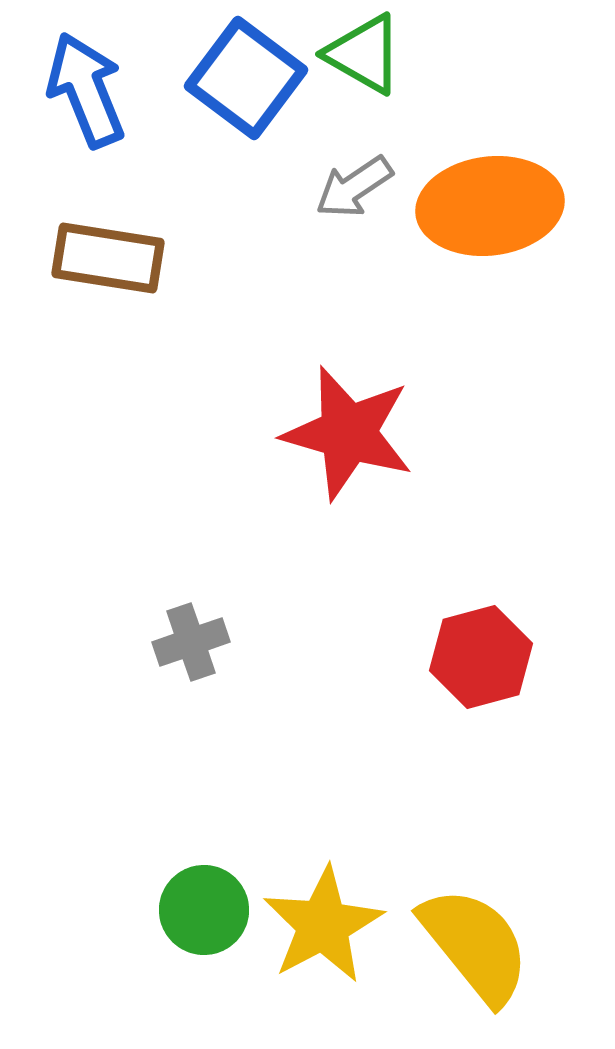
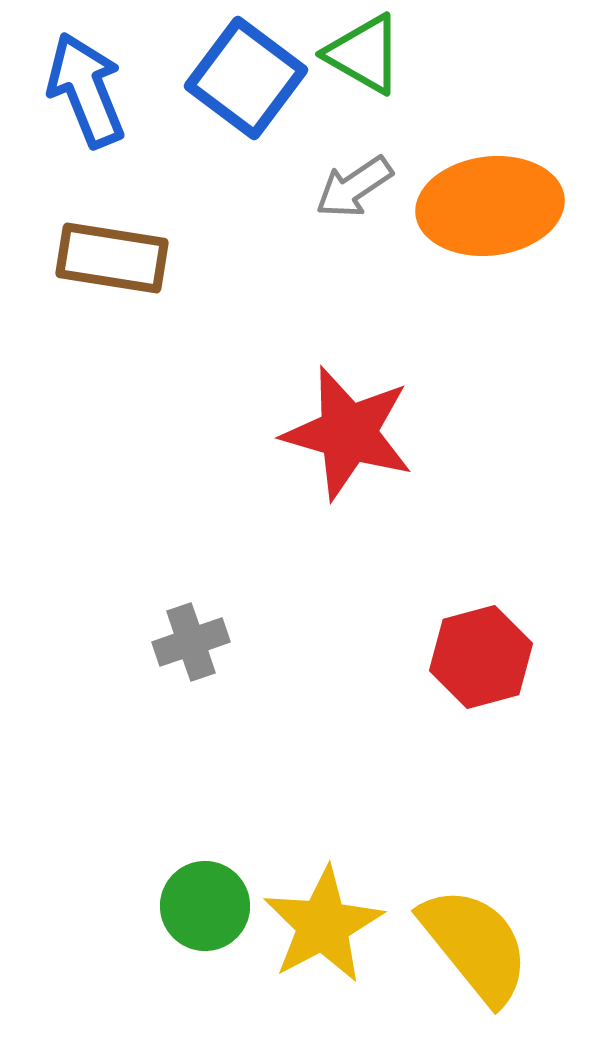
brown rectangle: moved 4 px right
green circle: moved 1 px right, 4 px up
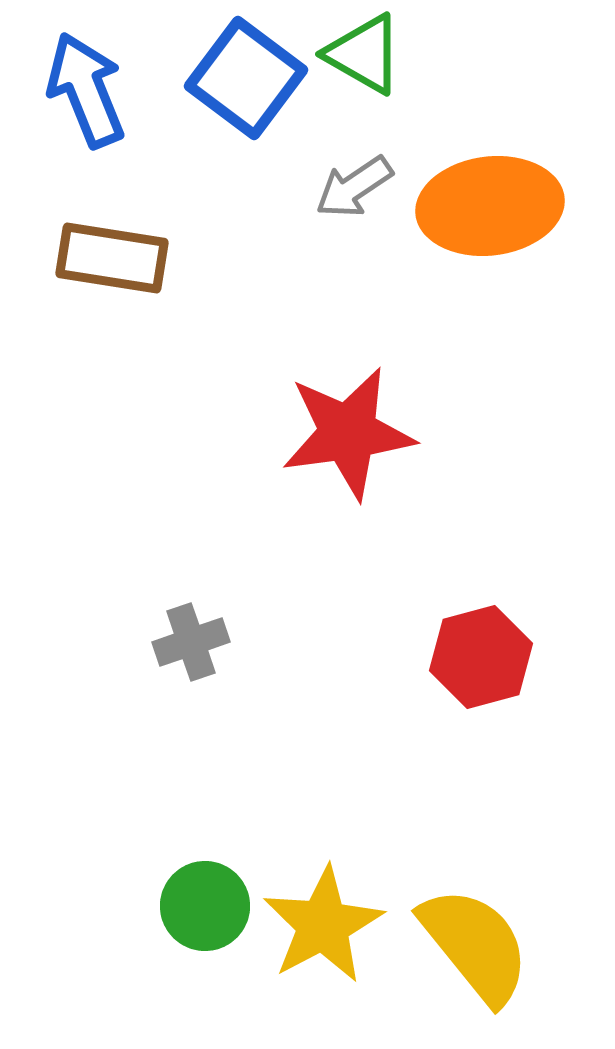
red star: rotated 24 degrees counterclockwise
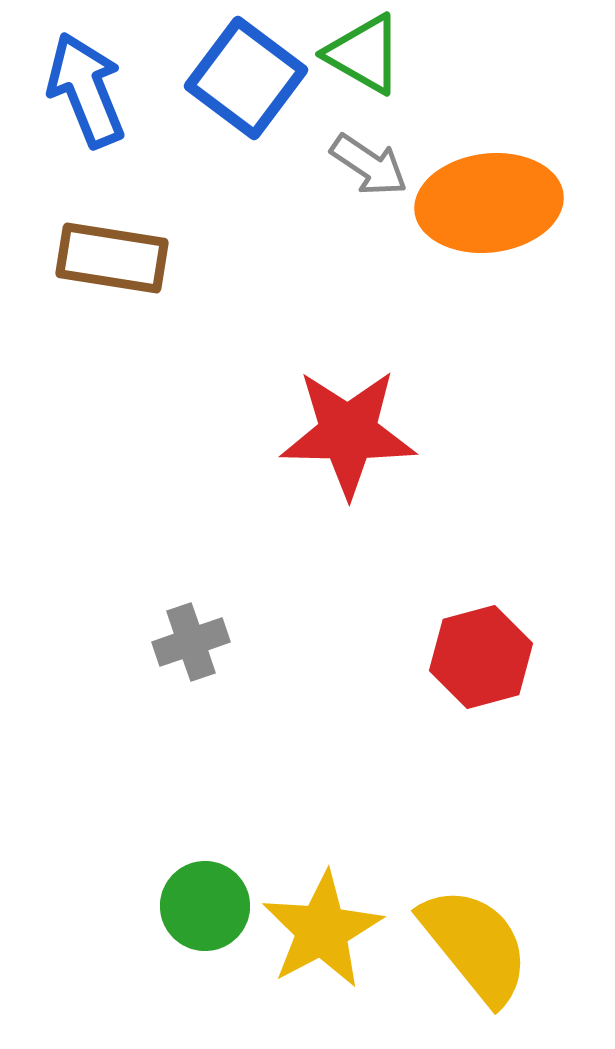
gray arrow: moved 15 px right, 22 px up; rotated 112 degrees counterclockwise
orange ellipse: moved 1 px left, 3 px up
red star: rotated 9 degrees clockwise
yellow star: moved 1 px left, 5 px down
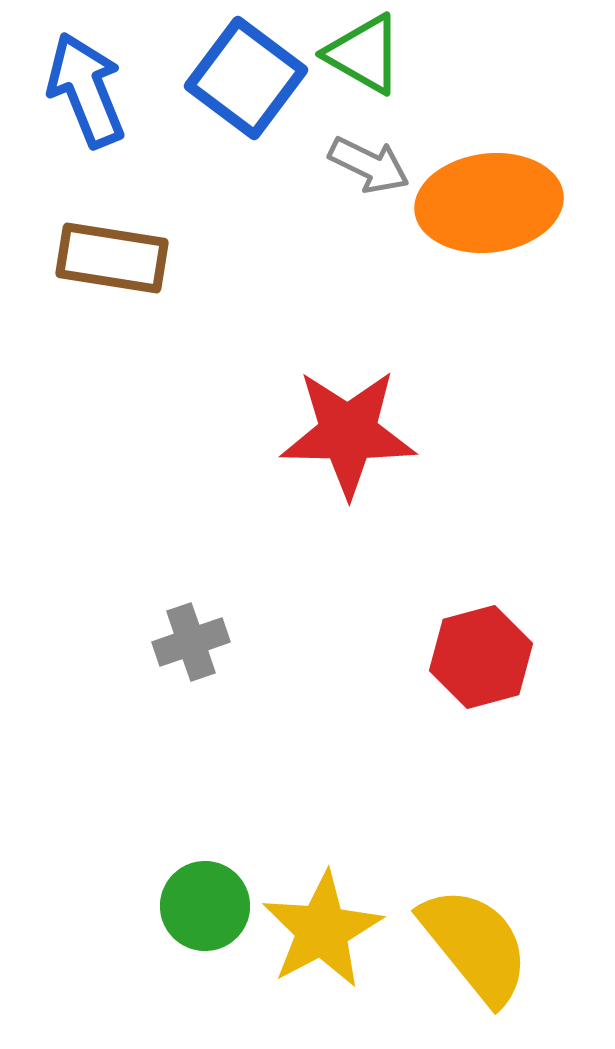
gray arrow: rotated 8 degrees counterclockwise
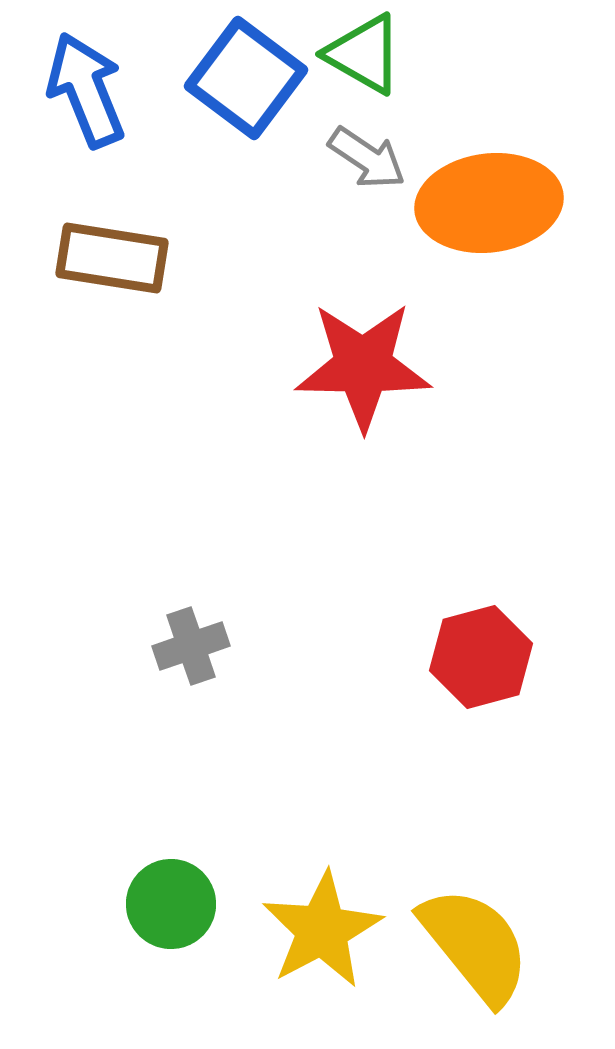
gray arrow: moved 2 px left, 7 px up; rotated 8 degrees clockwise
red star: moved 15 px right, 67 px up
gray cross: moved 4 px down
green circle: moved 34 px left, 2 px up
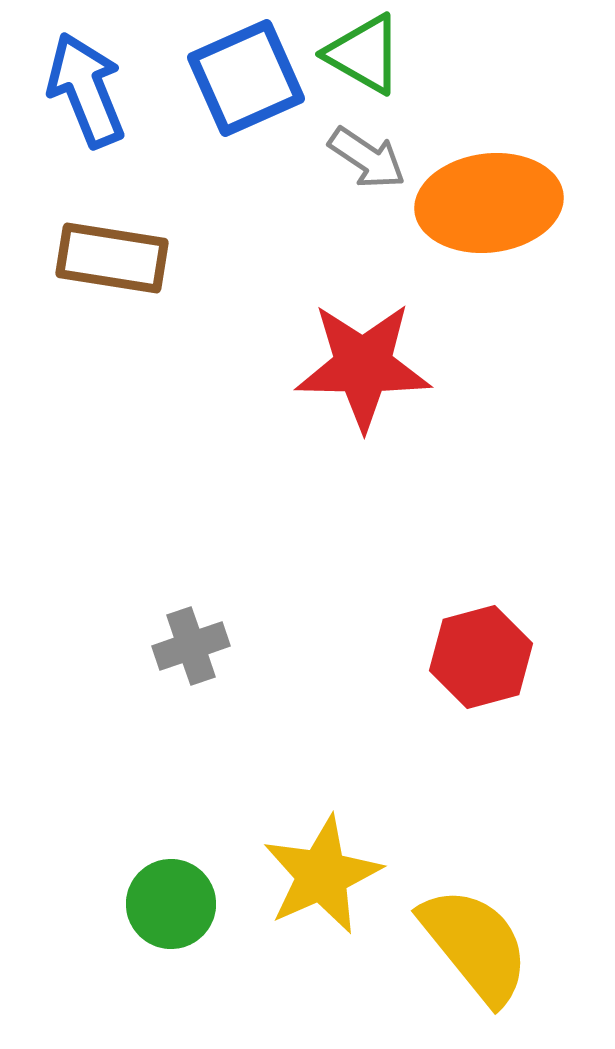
blue square: rotated 29 degrees clockwise
yellow star: moved 55 px up; rotated 4 degrees clockwise
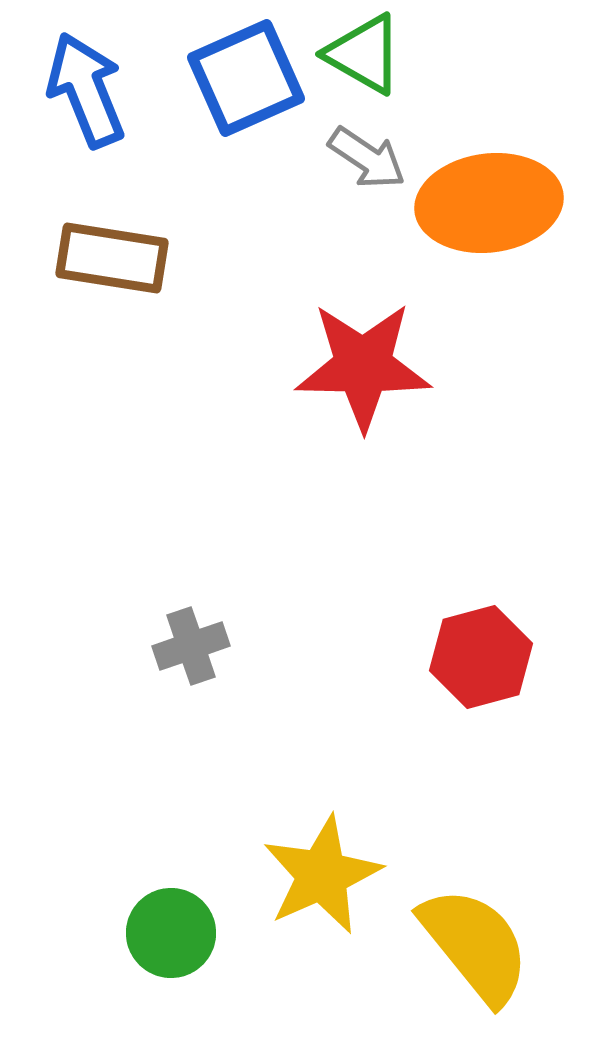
green circle: moved 29 px down
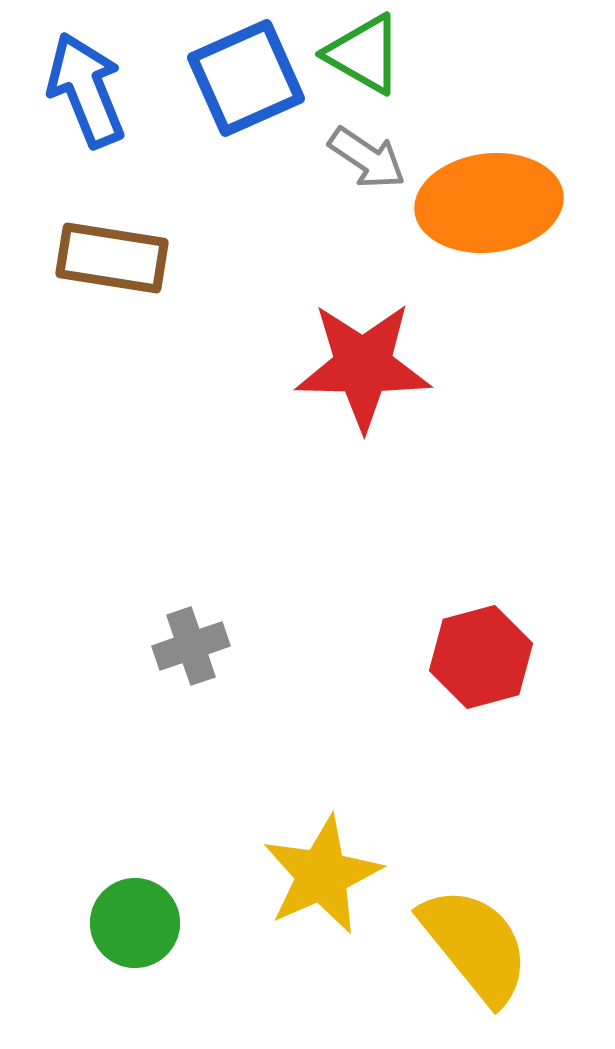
green circle: moved 36 px left, 10 px up
